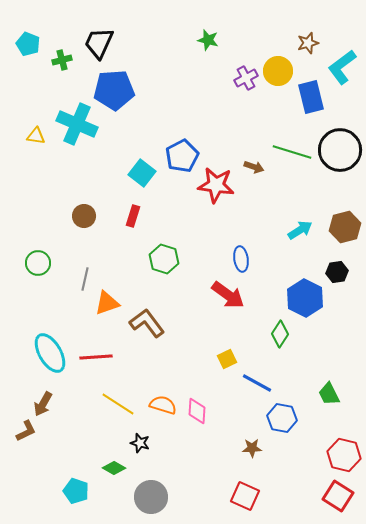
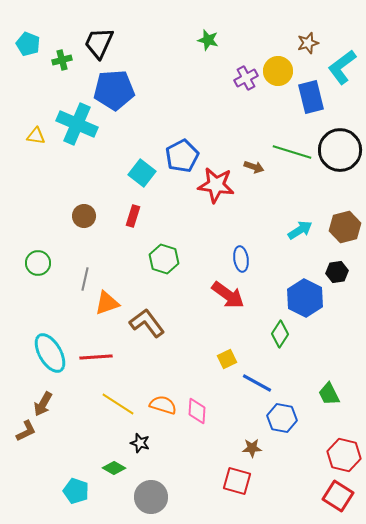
red square at (245, 496): moved 8 px left, 15 px up; rotated 8 degrees counterclockwise
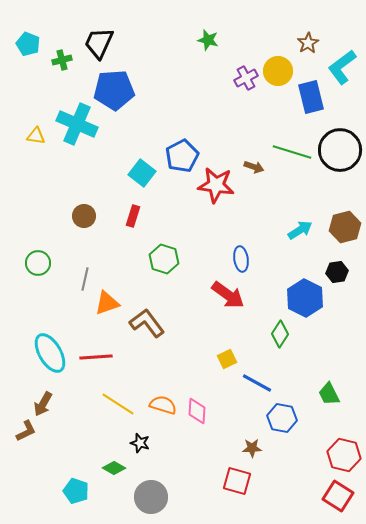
brown star at (308, 43): rotated 15 degrees counterclockwise
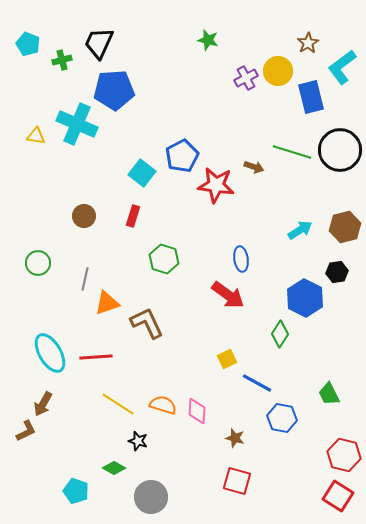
brown L-shape at (147, 323): rotated 12 degrees clockwise
black star at (140, 443): moved 2 px left, 2 px up
brown star at (252, 448): moved 17 px left, 10 px up; rotated 18 degrees clockwise
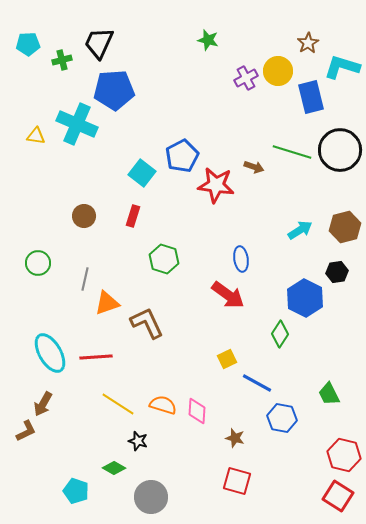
cyan pentagon at (28, 44): rotated 25 degrees counterclockwise
cyan L-shape at (342, 67): rotated 54 degrees clockwise
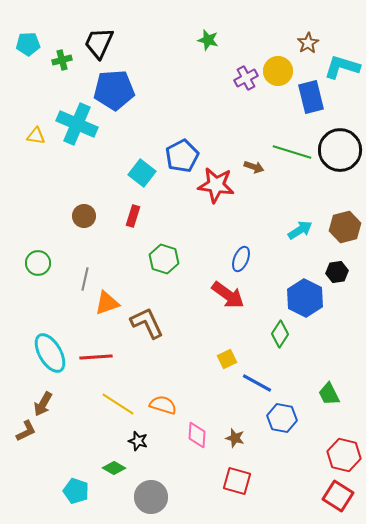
blue ellipse at (241, 259): rotated 30 degrees clockwise
pink diamond at (197, 411): moved 24 px down
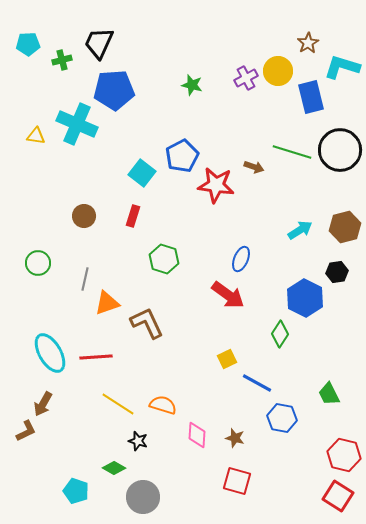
green star at (208, 40): moved 16 px left, 45 px down
gray circle at (151, 497): moved 8 px left
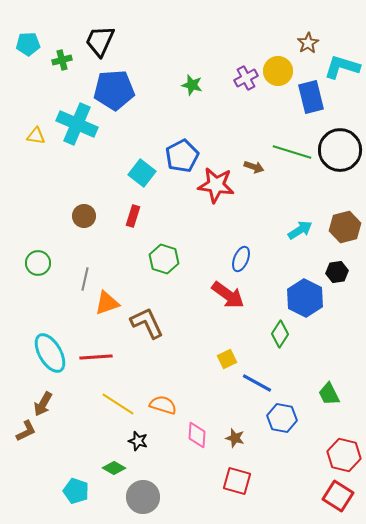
black trapezoid at (99, 43): moved 1 px right, 2 px up
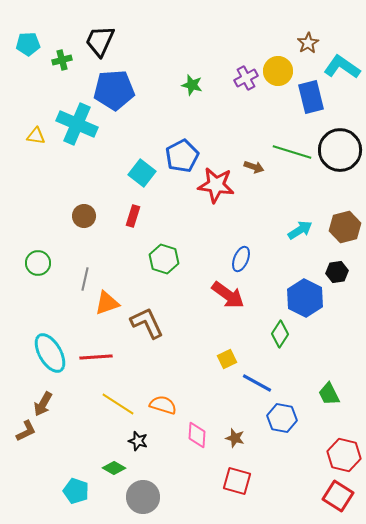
cyan L-shape at (342, 67): rotated 18 degrees clockwise
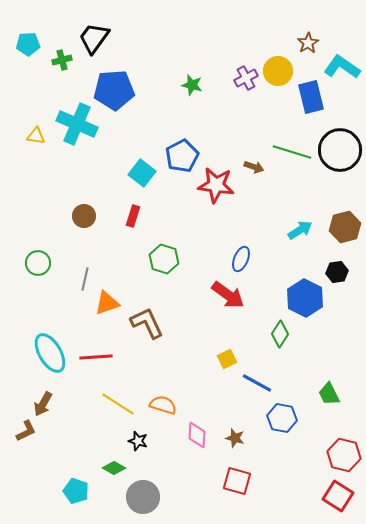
black trapezoid at (100, 41): moved 6 px left, 3 px up; rotated 12 degrees clockwise
